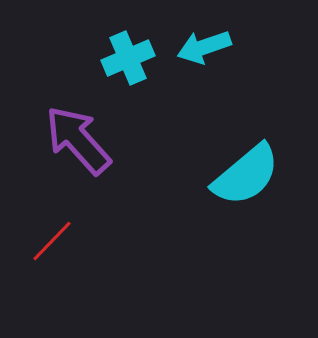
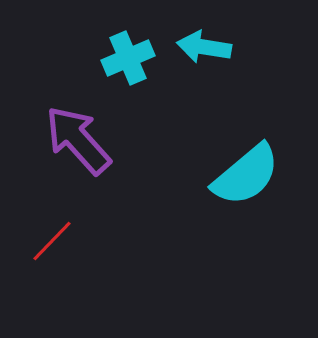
cyan arrow: rotated 28 degrees clockwise
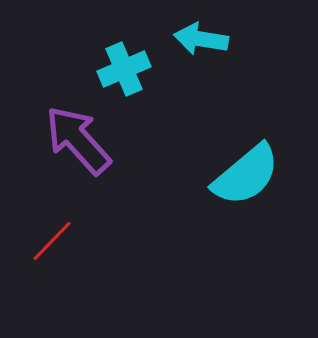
cyan arrow: moved 3 px left, 8 px up
cyan cross: moved 4 px left, 11 px down
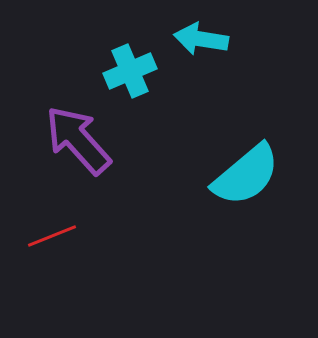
cyan cross: moved 6 px right, 2 px down
red line: moved 5 px up; rotated 24 degrees clockwise
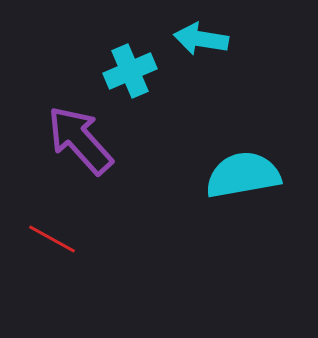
purple arrow: moved 2 px right
cyan semicircle: moved 3 px left; rotated 150 degrees counterclockwise
red line: moved 3 px down; rotated 51 degrees clockwise
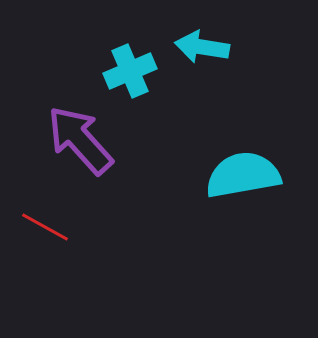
cyan arrow: moved 1 px right, 8 px down
red line: moved 7 px left, 12 px up
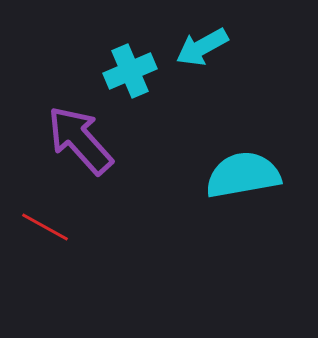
cyan arrow: rotated 38 degrees counterclockwise
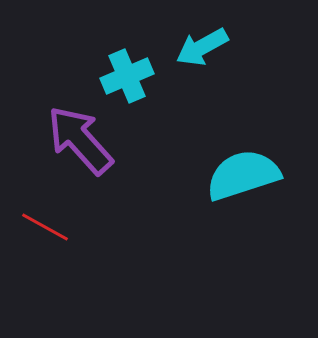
cyan cross: moved 3 px left, 5 px down
cyan semicircle: rotated 8 degrees counterclockwise
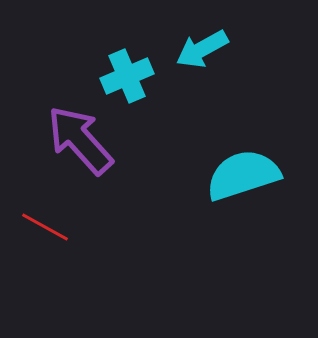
cyan arrow: moved 2 px down
